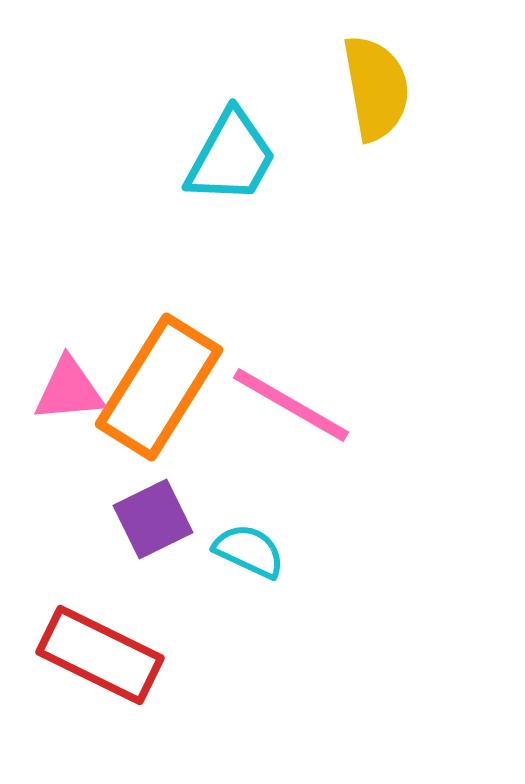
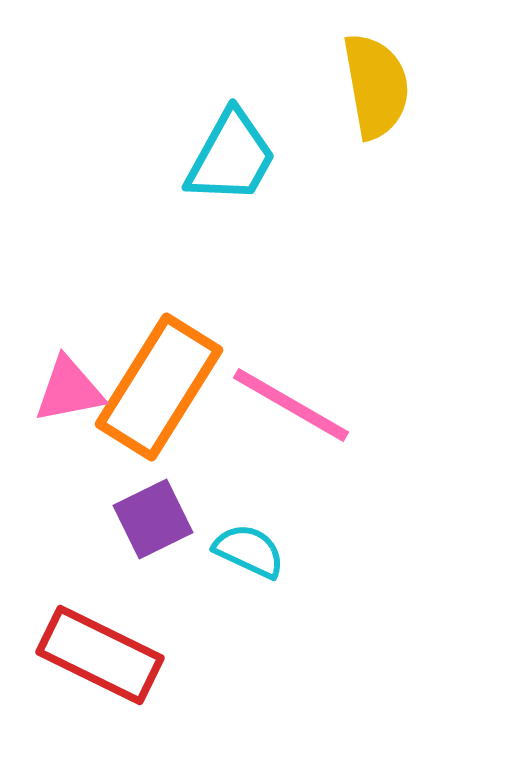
yellow semicircle: moved 2 px up
pink triangle: rotated 6 degrees counterclockwise
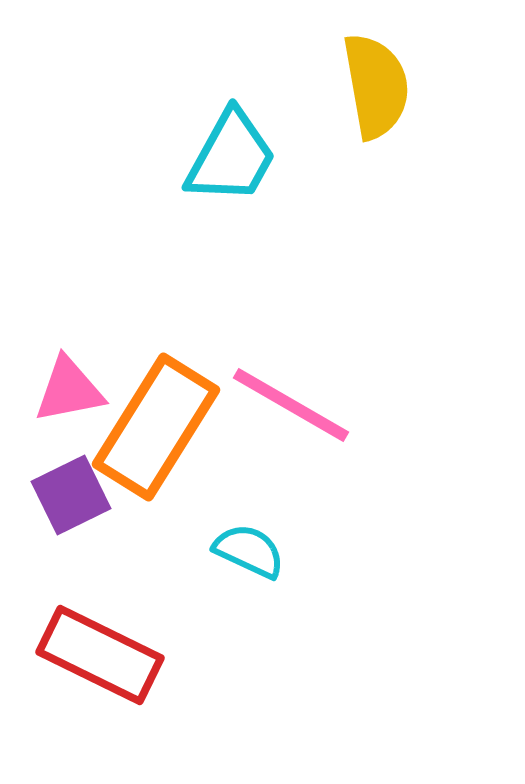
orange rectangle: moved 3 px left, 40 px down
purple square: moved 82 px left, 24 px up
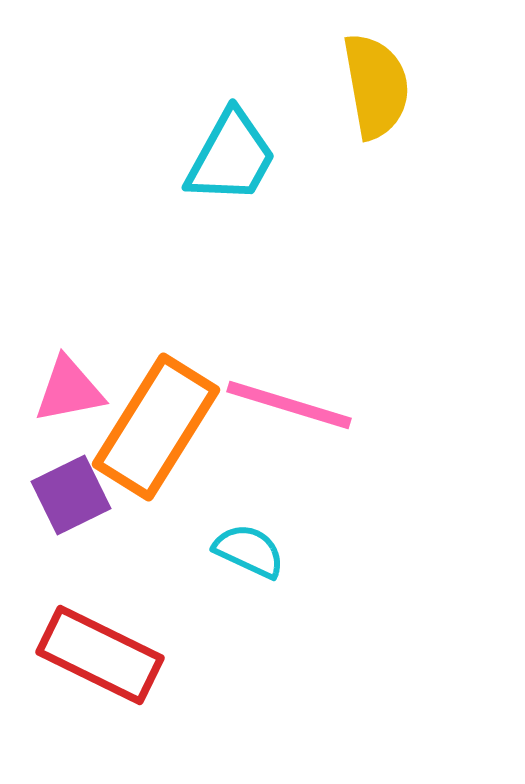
pink line: moved 2 px left; rotated 13 degrees counterclockwise
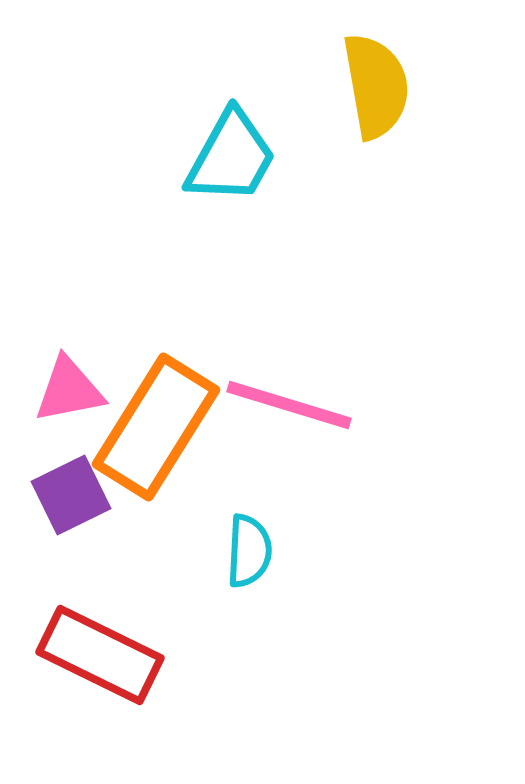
cyan semicircle: rotated 68 degrees clockwise
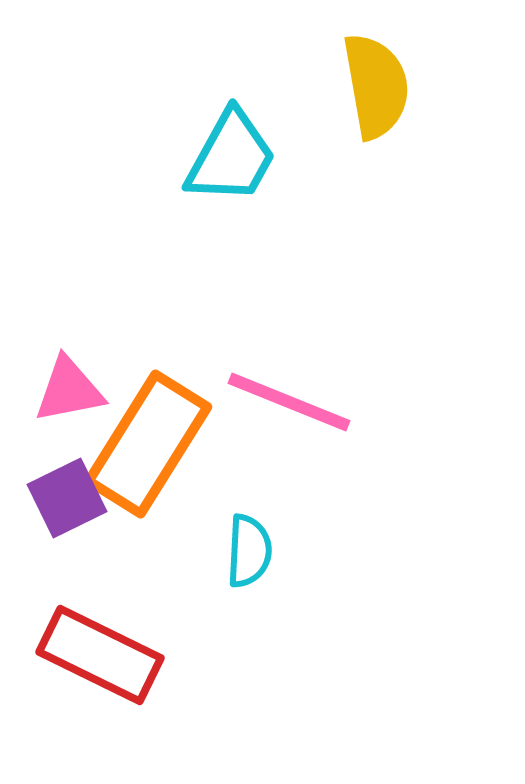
pink line: moved 3 px up; rotated 5 degrees clockwise
orange rectangle: moved 8 px left, 17 px down
purple square: moved 4 px left, 3 px down
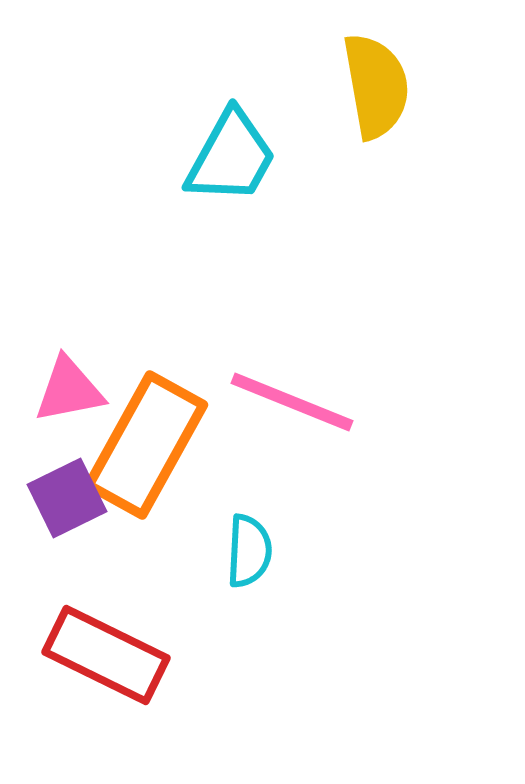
pink line: moved 3 px right
orange rectangle: moved 2 px left, 1 px down; rotated 3 degrees counterclockwise
red rectangle: moved 6 px right
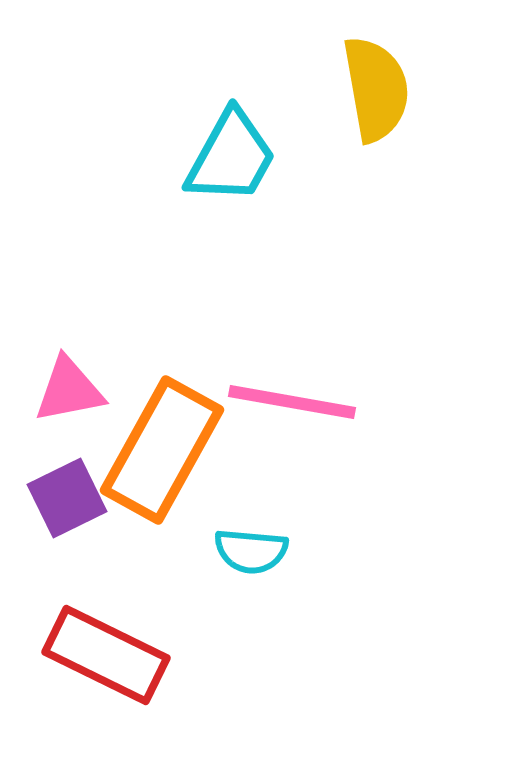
yellow semicircle: moved 3 px down
pink line: rotated 12 degrees counterclockwise
orange rectangle: moved 16 px right, 5 px down
cyan semicircle: moved 2 px right; rotated 92 degrees clockwise
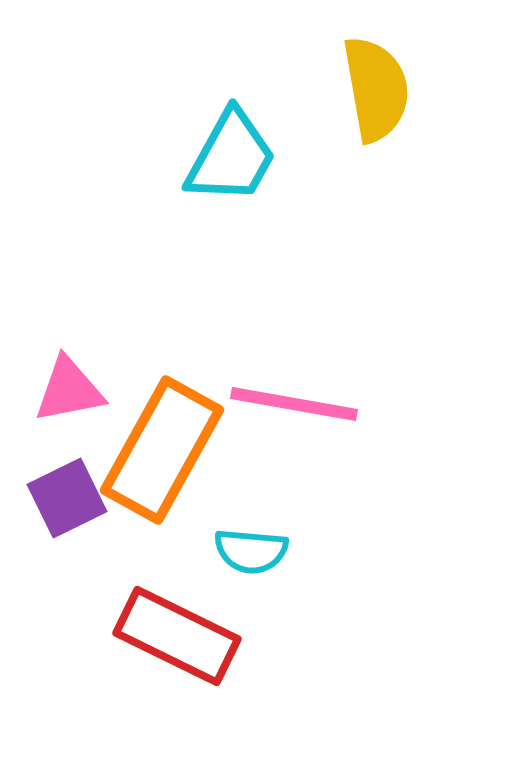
pink line: moved 2 px right, 2 px down
red rectangle: moved 71 px right, 19 px up
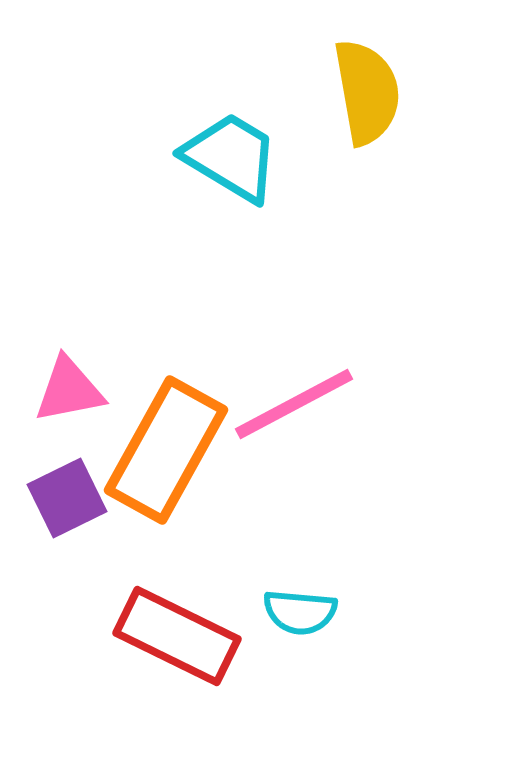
yellow semicircle: moved 9 px left, 3 px down
cyan trapezoid: rotated 88 degrees counterclockwise
pink line: rotated 38 degrees counterclockwise
orange rectangle: moved 4 px right
cyan semicircle: moved 49 px right, 61 px down
